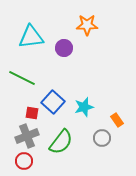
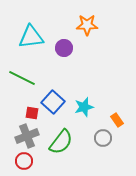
gray circle: moved 1 px right
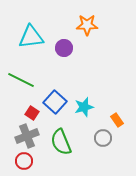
green line: moved 1 px left, 2 px down
blue square: moved 2 px right
red square: rotated 24 degrees clockwise
green semicircle: rotated 120 degrees clockwise
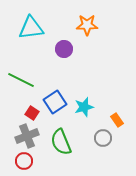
cyan triangle: moved 9 px up
purple circle: moved 1 px down
blue square: rotated 15 degrees clockwise
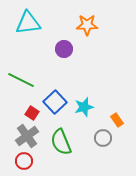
cyan triangle: moved 3 px left, 5 px up
blue square: rotated 10 degrees counterclockwise
gray cross: rotated 15 degrees counterclockwise
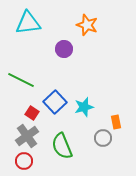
orange star: rotated 20 degrees clockwise
orange rectangle: moved 1 px left, 2 px down; rotated 24 degrees clockwise
green semicircle: moved 1 px right, 4 px down
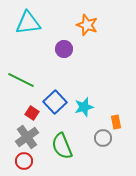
gray cross: moved 1 px down
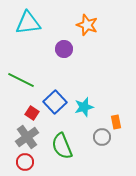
gray circle: moved 1 px left, 1 px up
red circle: moved 1 px right, 1 px down
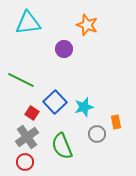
gray circle: moved 5 px left, 3 px up
